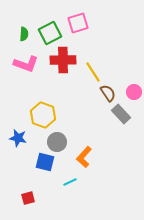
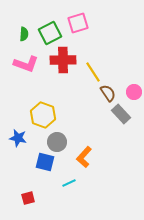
cyan line: moved 1 px left, 1 px down
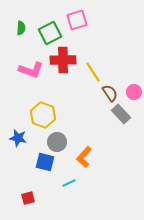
pink square: moved 1 px left, 3 px up
green semicircle: moved 3 px left, 6 px up
pink L-shape: moved 5 px right, 6 px down
brown semicircle: moved 2 px right
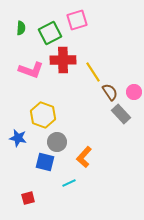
brown semicircle: moved 1 px up
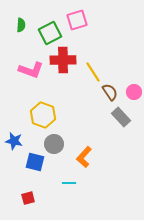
green semicircle: moved 3 px up
gray rectangle: moved 3 px down
blue star: moved 4 px left, 3 px down
gray circle: moved 3 px left, 2 px down
blue square: moved 10 px left
cyan line: rotated 24 degrees clockwise
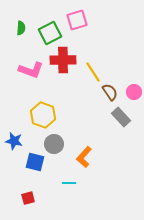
green semicircle: moved 3 px down
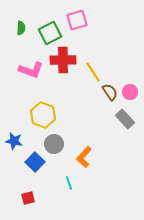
pink circle: moved 4 px left
gray rectangle: moved 4 px right, 2 px down
blue square: rotated 30 degrees clockwise
cyan line: rotated 72 degrees clockwise
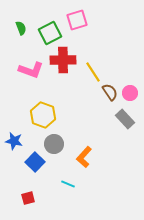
green semicircle: rotated 24 degrees counterclockwise
pink circle: moved 1 px down
cyan line: moved 1 px left, 1 px down; rotated 48 degrees counterclockwise
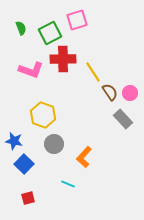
red cross: moved 1 px up
gray rectangle: moved 2 px left
blue square: moved 11 px left, 2 px down
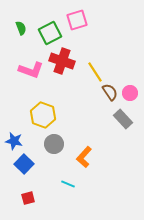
red cross: moved 1 px left, 2 px down; rotated 20 degrees clockwise
yellow line: moved 2 px right
